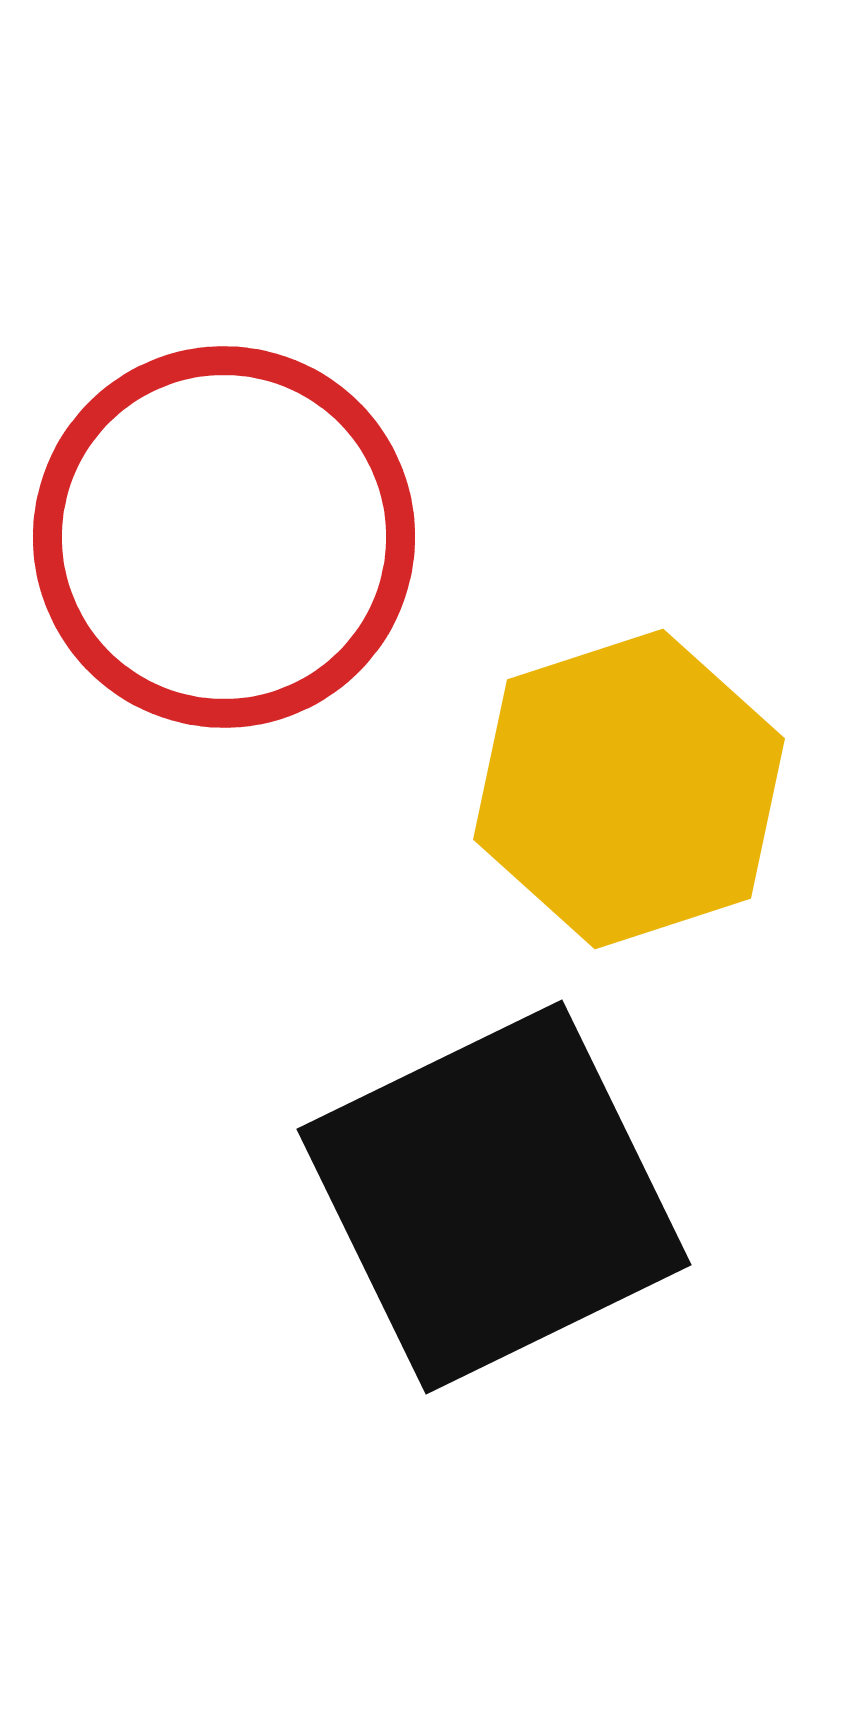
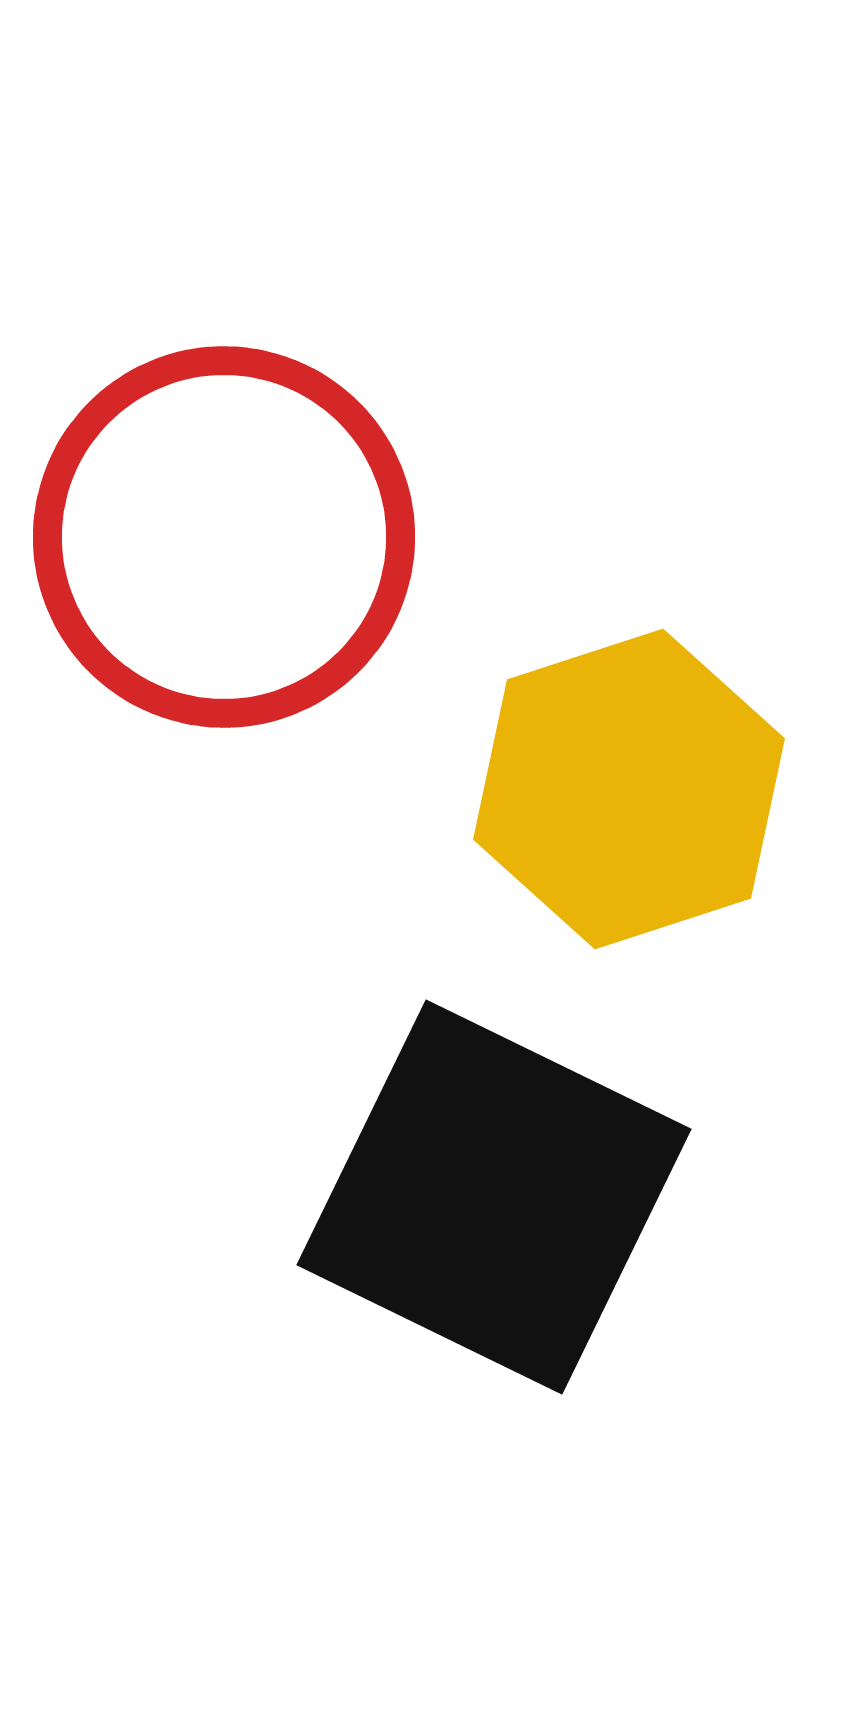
black square: rotated 38 degrees counterclockwise
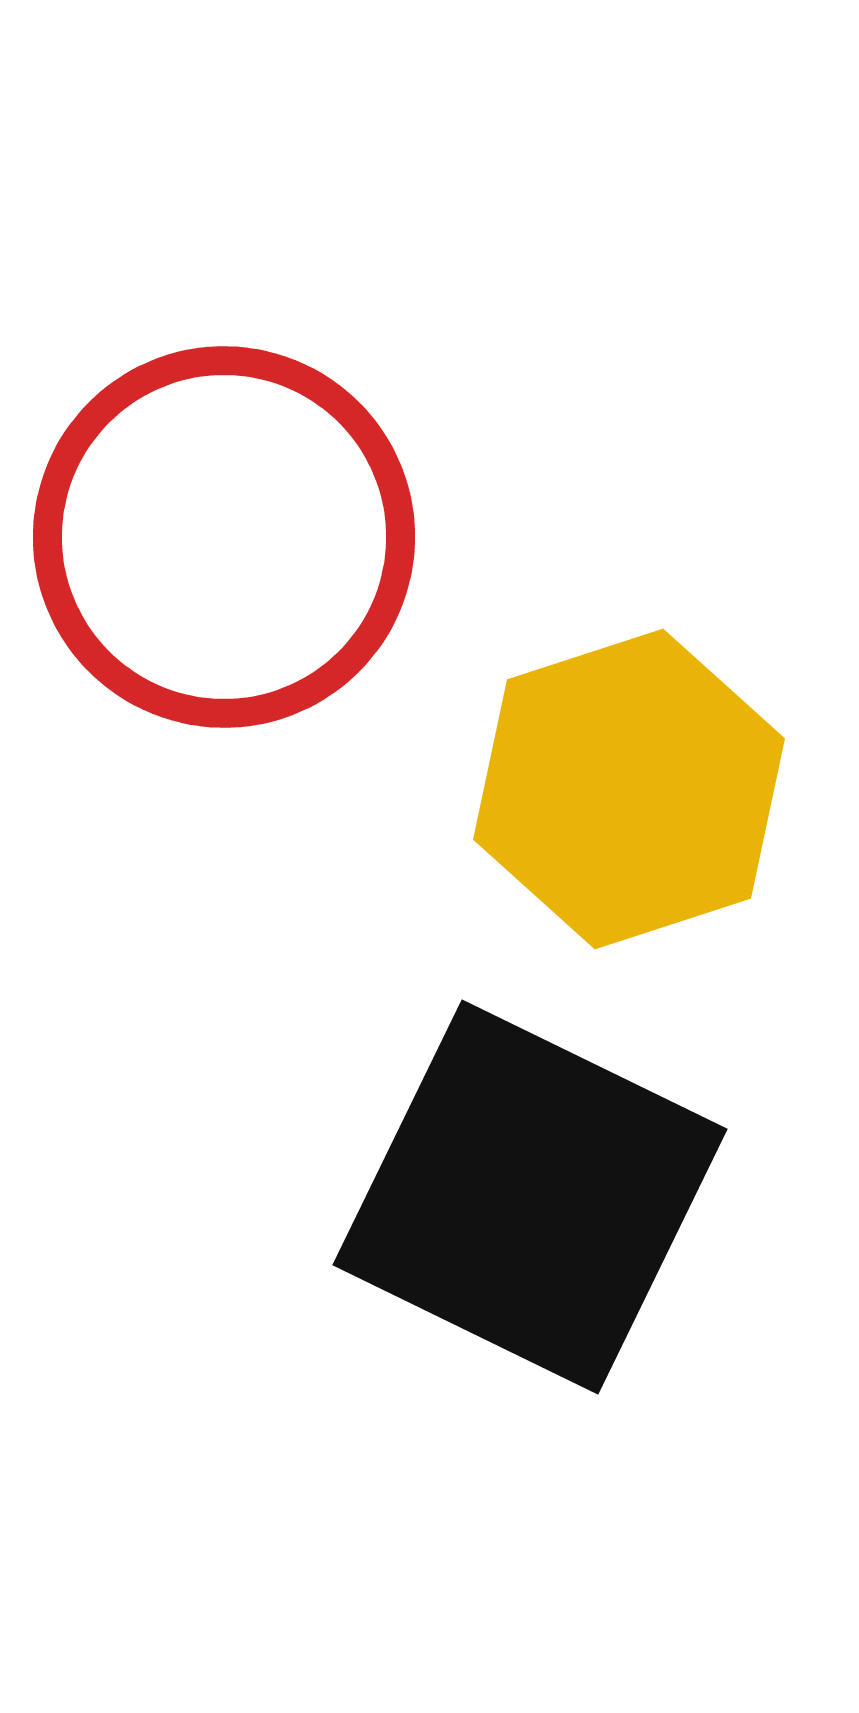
black square: moved 36 px right
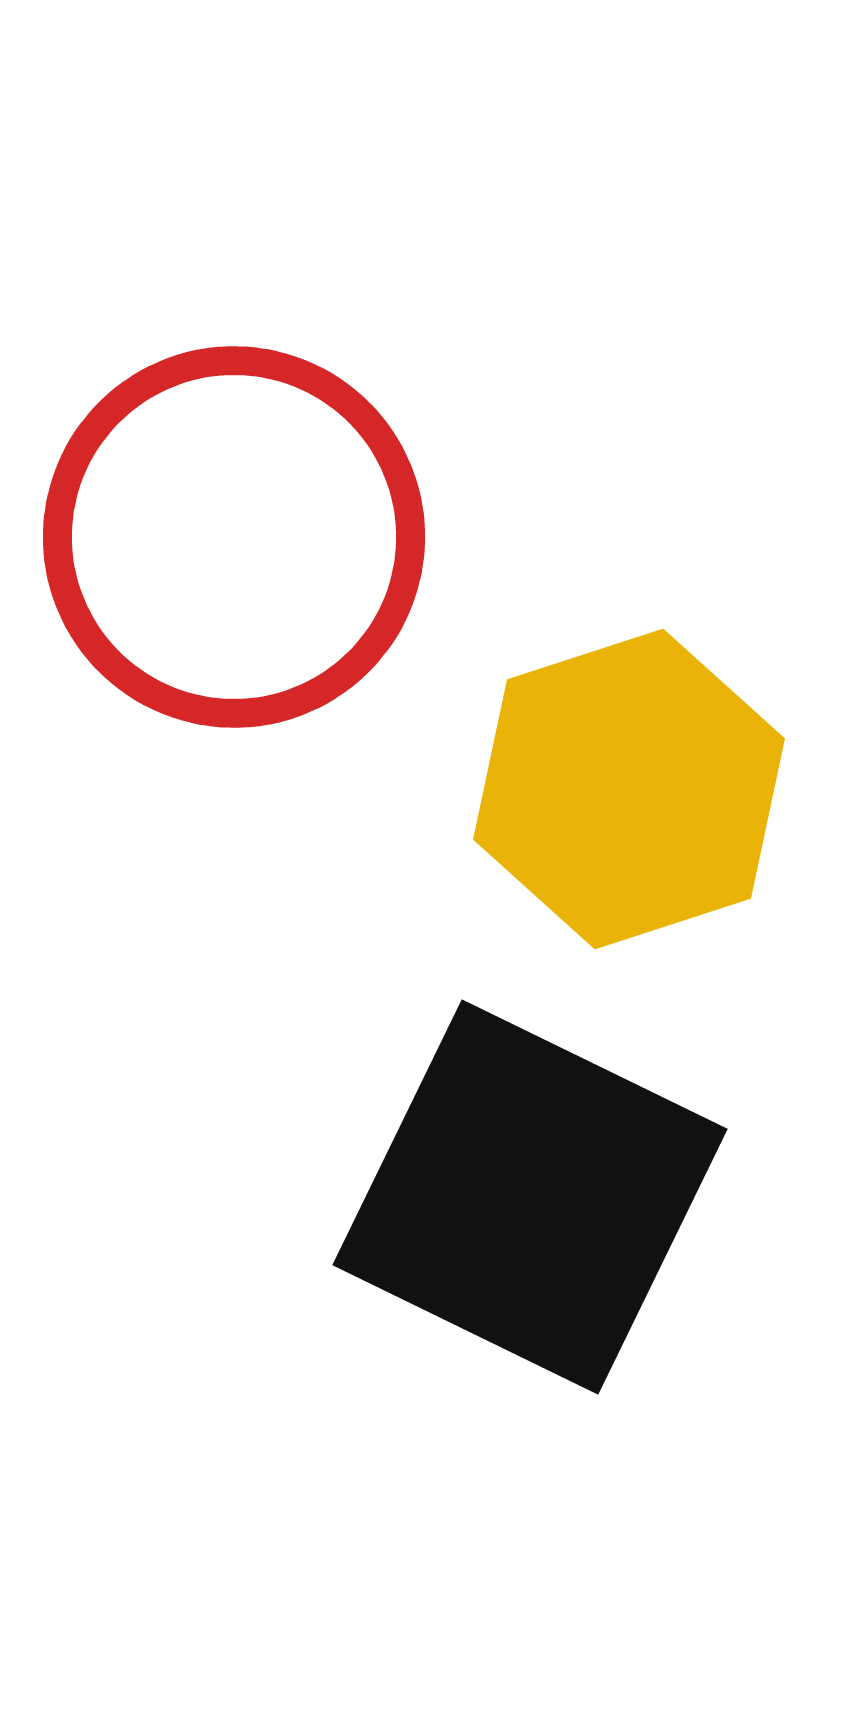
red circle: moved 10 px right
